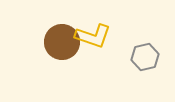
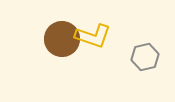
brown circle: moved 3 px up
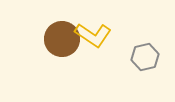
yellow L-shape: moved 1 px up; rotated 15 degrees clockwise
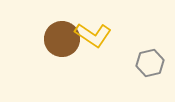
gray hexagon: moved 5 px right, 6 px down
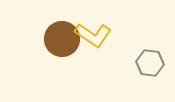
gray hexagon: rotated 20 degrees clockwise
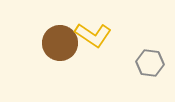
brown circle: moved 2 px left, 4 px down
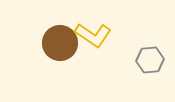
gray hexagon: moved 3 px up; rotated 12 degrees counterclockwise
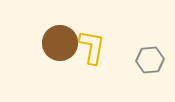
yellow L-shape: moved 1 px left, 12 px down; rotated 114 degrees counterclockwise
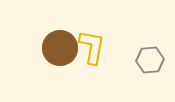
brown circle: moved 5 px down
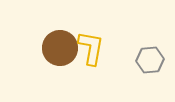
yellow L-shape: moved 1 px left, 1 px down
